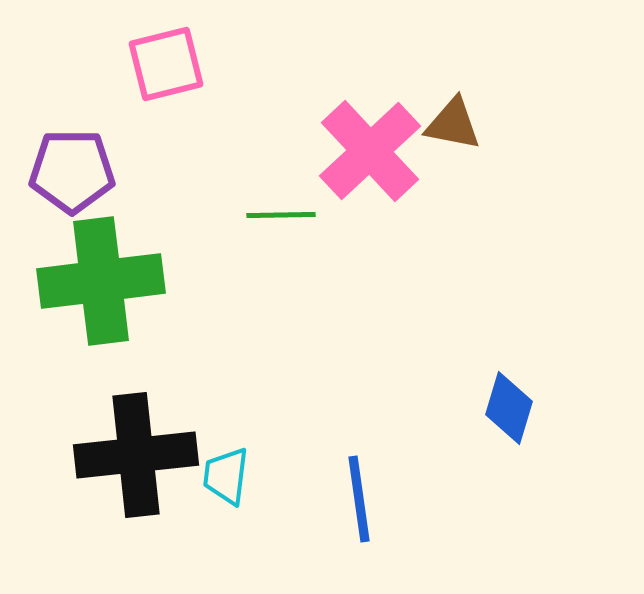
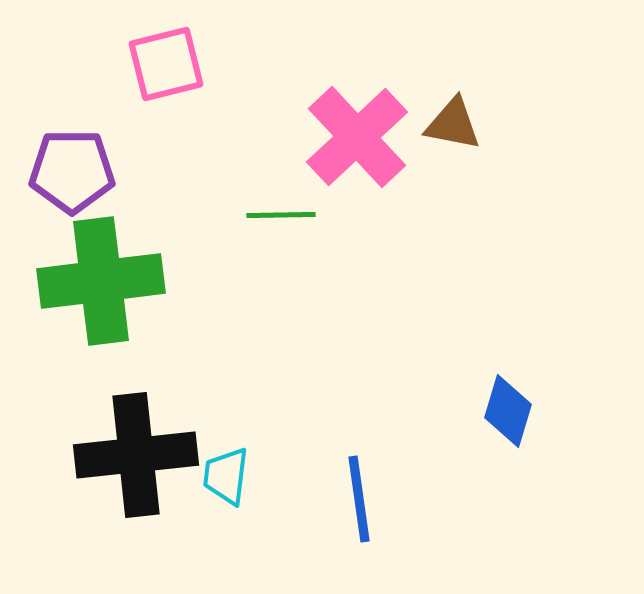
pink cross: moved 13 px left, 14 px up
blue diamond: moved 1 px left, 3 px down
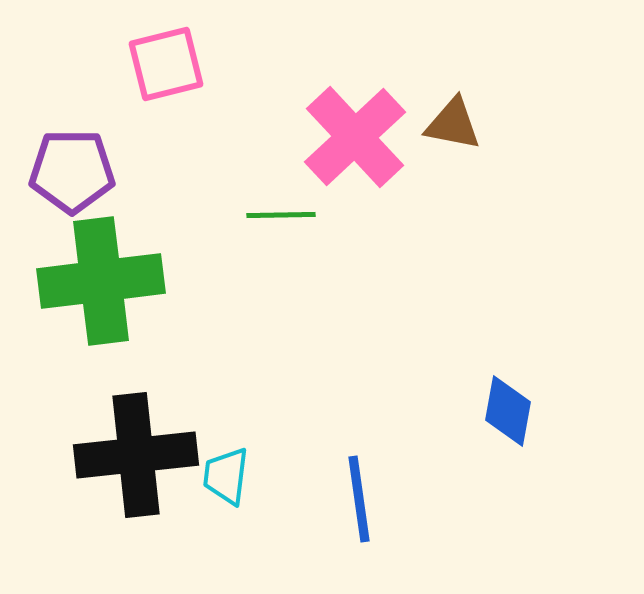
pink cross: moved 2 px left
blue diamond: rotated 6 degrees counterclockwise
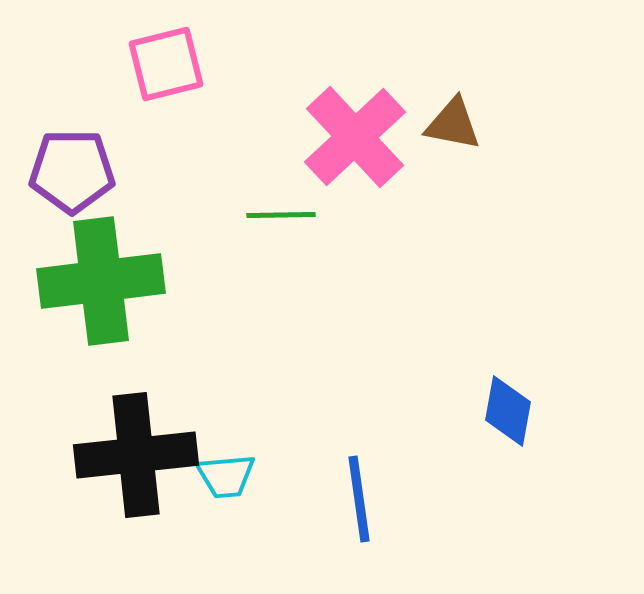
cyan trapezoid: rotated 102 degrees counterclockwise
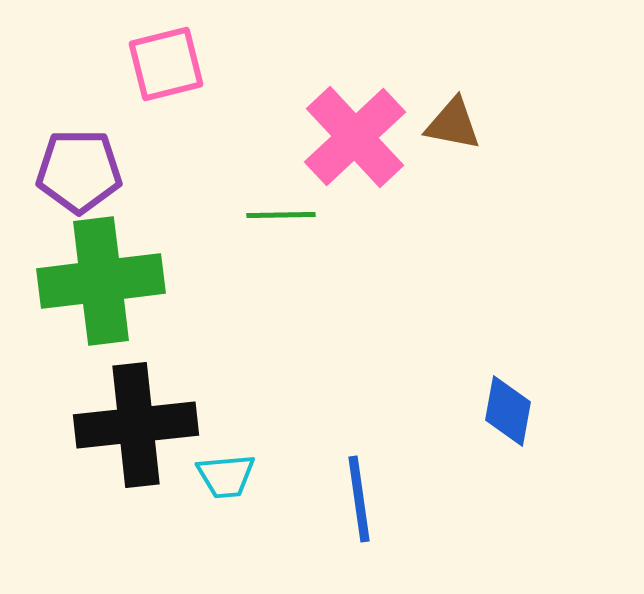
purple pentagon: moved 7 px right
black cross: moved 30 px up
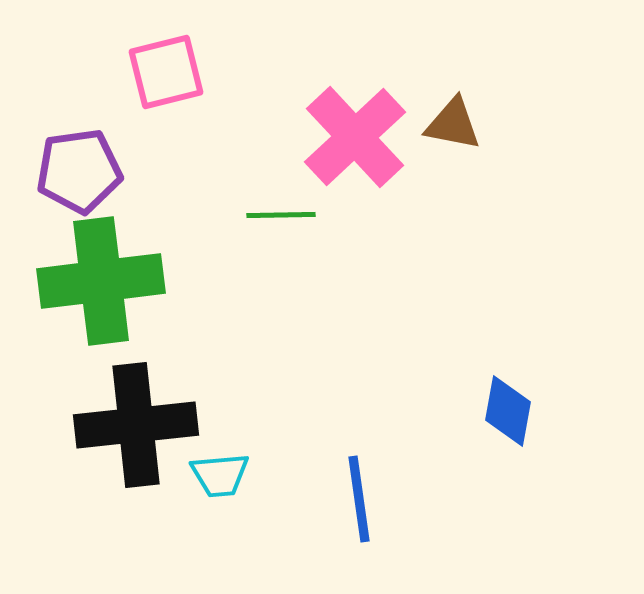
pink square: moved 8 px down
purple pentagon: rotated 8 degrees counterclockwise
cyan trapezoid: moved 6 px left, 1 px up
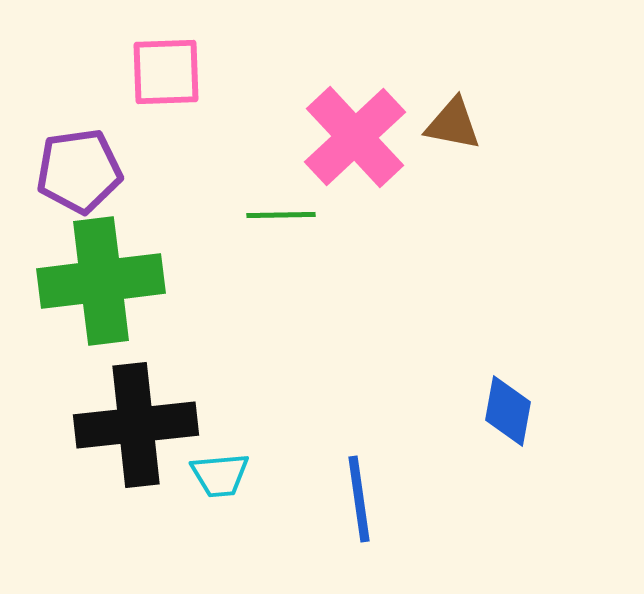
pink square: rotated 12 degrees clockwise
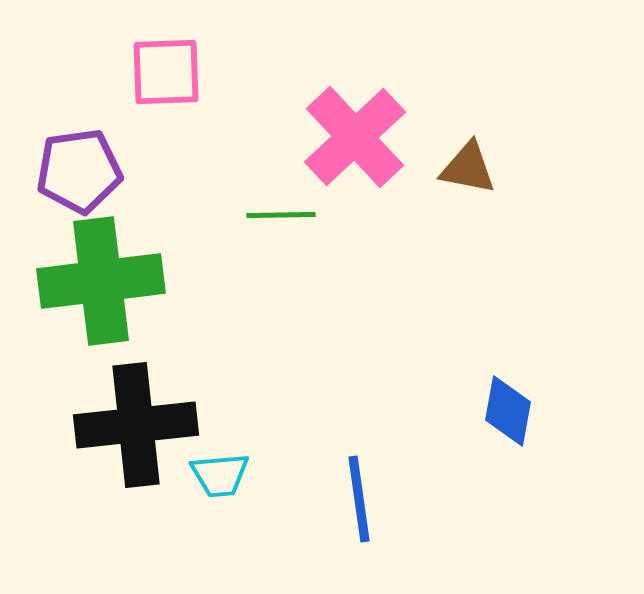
brown triangle: moved 15 px right, 44 px down
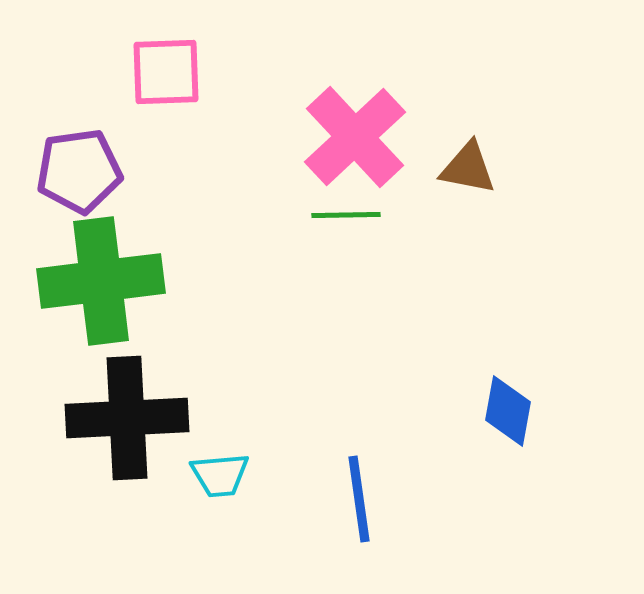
green line: moved 65 px right
black cross: moved 9 px left, 7 px up; rotated 3 degrees clockwise
